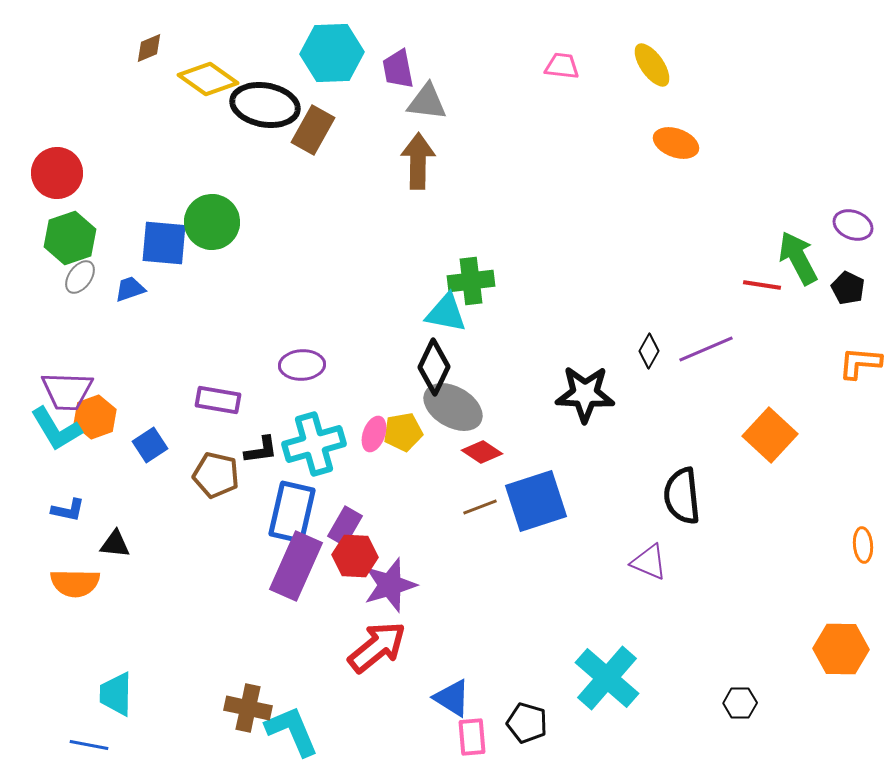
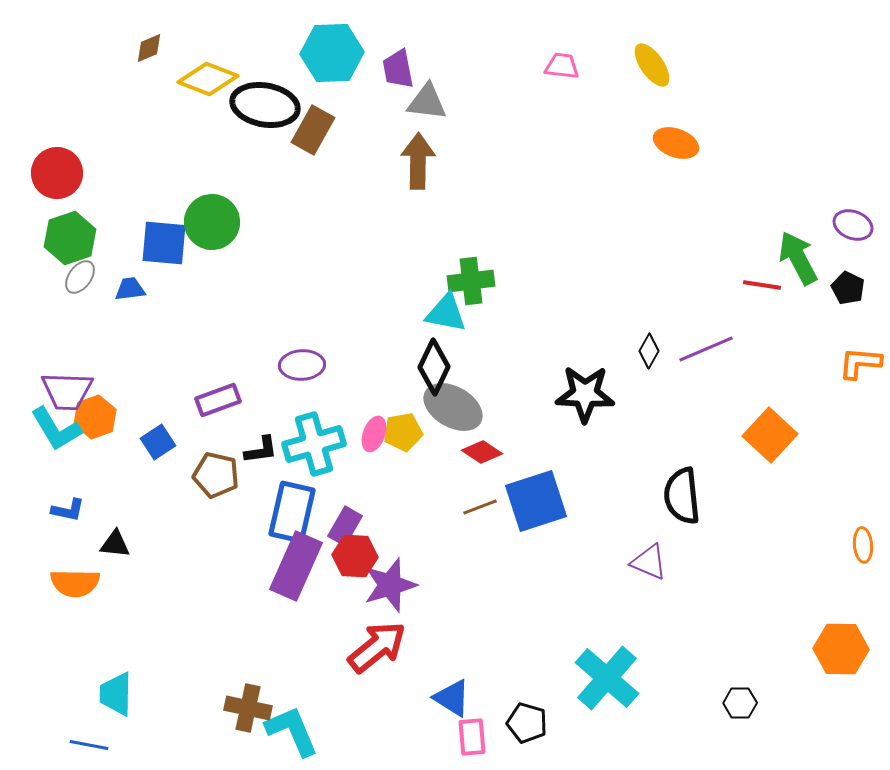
yellow diamond at (208, 79): rotated 14 degrees counterclockwise
blue trapezoid at (130, 289): rotated 12 degrees clockwise
purple rectangle at (218, 400): rotated 30 degrees counterclockwise
blue square at (150, 445): moved 8 px right, 3 px up
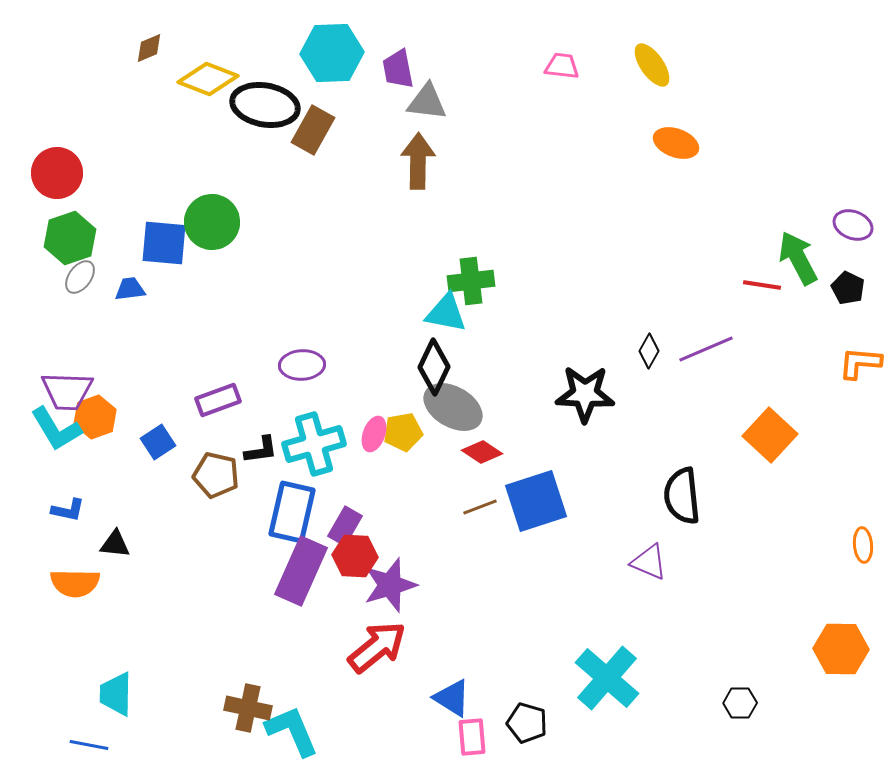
purple rectangle at (296, 566): moved 5 px right, 5 px down
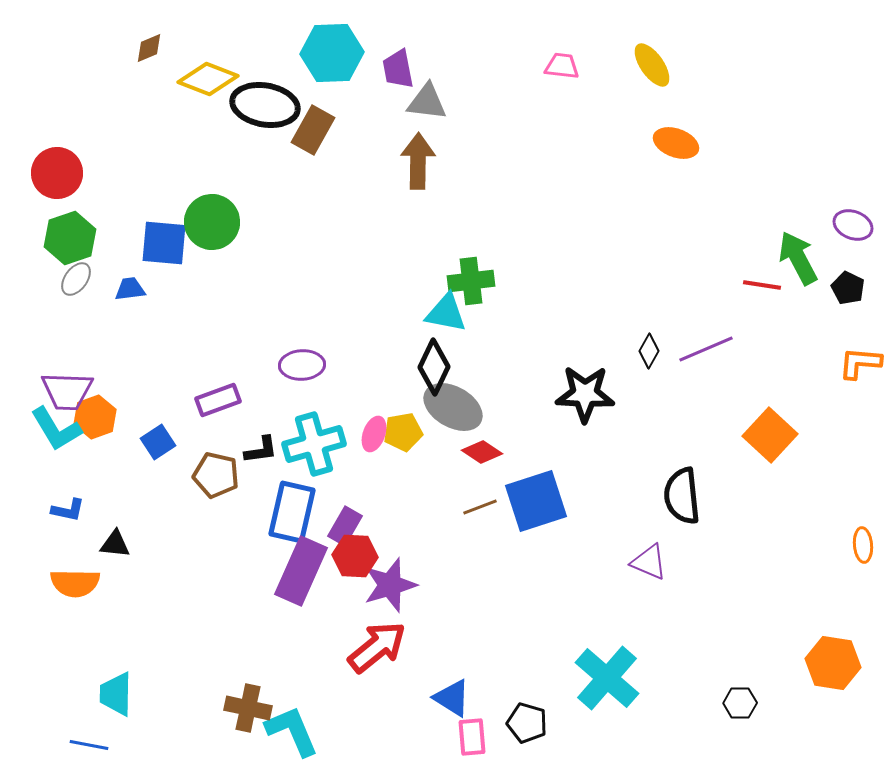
gray ellipse at (80, 277): moved 4 px left, 2 px down
orange hexagon at (841, 649): moved 8 px left, 14 px down; rotated 8 degrees clockwise
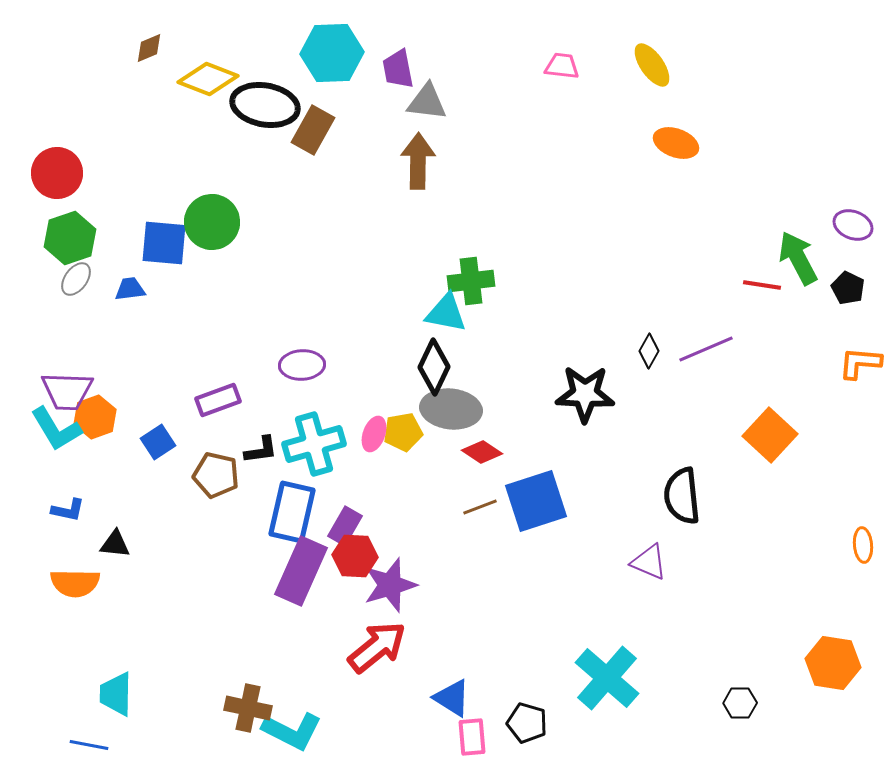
gray ellipse at (453, 407): moved 2 px left, 2 px down; rotated 24 degrees counterclockwise
cyan L-shape at (292, 731): rotated 140 degrees clockwise
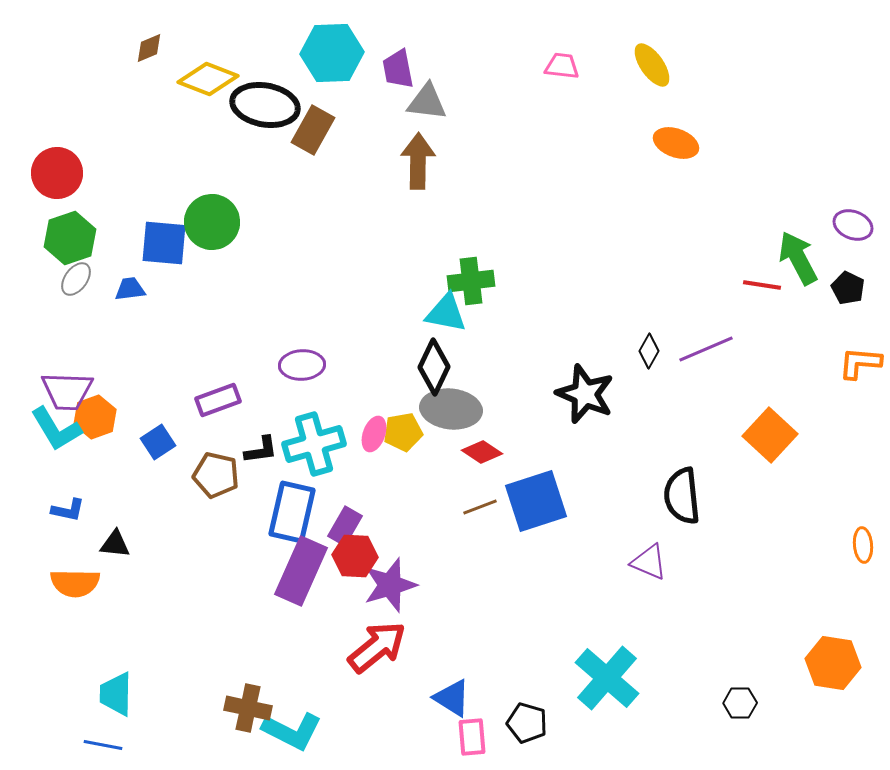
black star at (585, 394): rotated 20 degrees clockwise
blue line at (89, 745): moved 14 px right
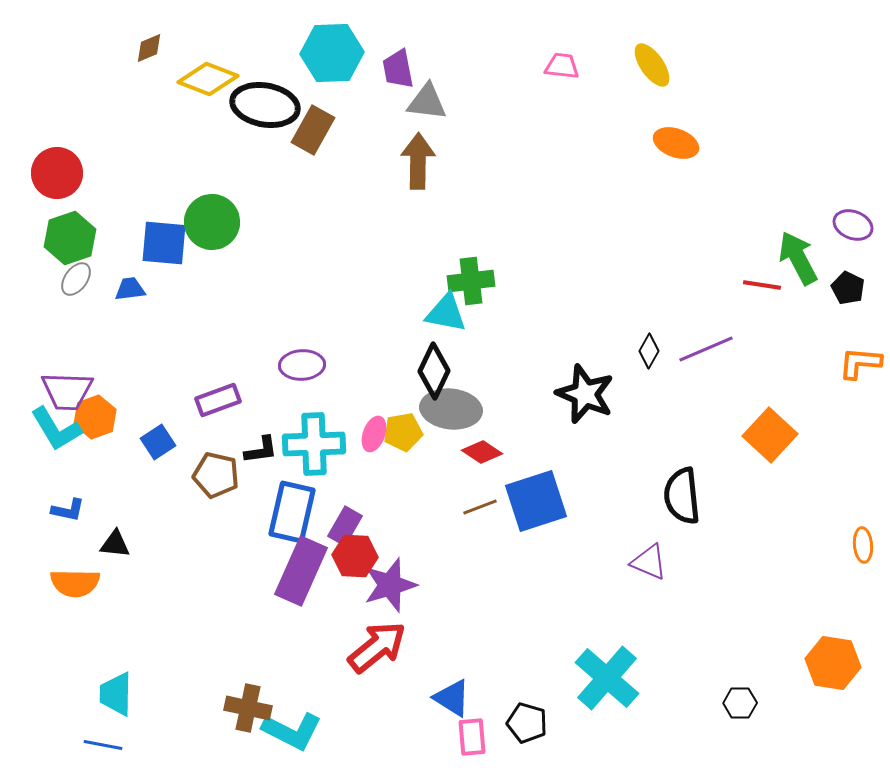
black diamond at (434, 367): moved 4 px down
cyan cross at (314, 444): rotated 14 degrees clockwise
